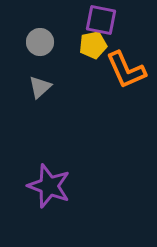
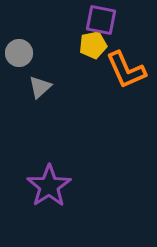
gray circle: moved 21 px left, 11 px down
purple star: rotated 18 degrees clockwise
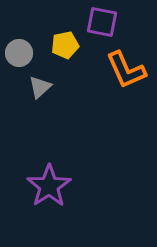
purple square: moved 1 px right, 2 px down
yellow pentagon: moved 28 px left
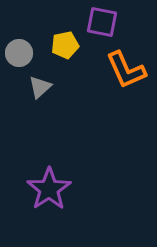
purple star: moved 3 px down
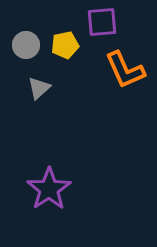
purple square: rotated 16 degrees counterclockwise
gray circle: moved 7 px right, 8 px up
orange L-shape: moved 1 px left
gray triangle: moved 1 px left, 1 px down
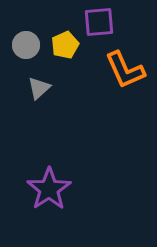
purple square: moved 3 px left
yellow pentagon: rotated 12 degrees counterclockwise
